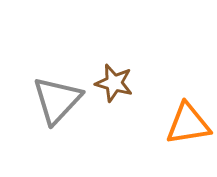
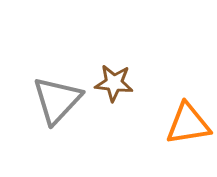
brown star: rotated 9 degrees counterclockwise
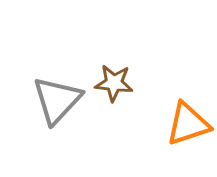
orange triangle: rotated 9 degrees counterclockwise
